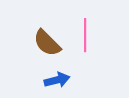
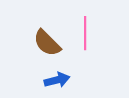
pink line: moved 2 px up
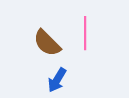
blue arrow: rotated 135 degrees clockwise
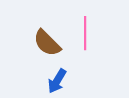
blue arrow: moved 1 px down
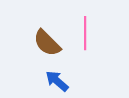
blue arrow: rotated 100 degrees clockwise
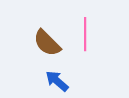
pink line: moved 1 px down
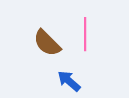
blue arrow: moved 12 px right
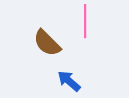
pink line: moved 13 px up
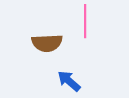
brown semicircle: rotated 48 degrees counterclockwise
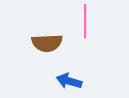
blue arrow: rotated 25 degrees counterclockwise
